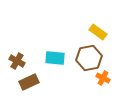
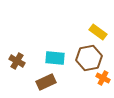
brown rectangle: moved 17 px right
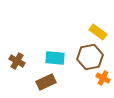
brown hexagon: moved 1 px right, 1 px up
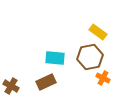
brown cross: moved 6 px left, 25 px down
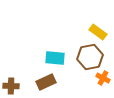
brown cross: rotated 28 degrees counterclockwise
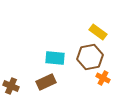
brown cross: rotated 21 degrees clockwise
